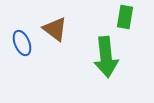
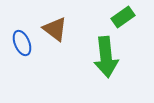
green rectangle: moved 2 px left; rotated 45 degrees clockwise
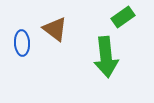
blue ellipse: rotated 20 degrees clockwise
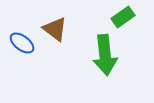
blue ellipse: rotated 50 degrees counterclockwise
green arrow: moved 1 px left, 2 px up
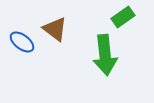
blue ellipse: moved 1 px up
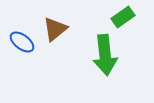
brown triangle: rotated 44 degrees clockwise
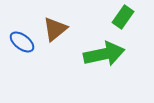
green rectangle: rotated 20 degrees counterclockwise
green arrow: moved 1 px left, 1 px up; rotated 96 degrees counterclockwise
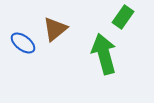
blue ellipse: moved 1 px right, 1 px down
green arrow: rotated 93 degrees counterclockwise
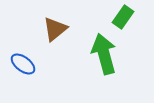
blue ellipse: moved 21 px down
